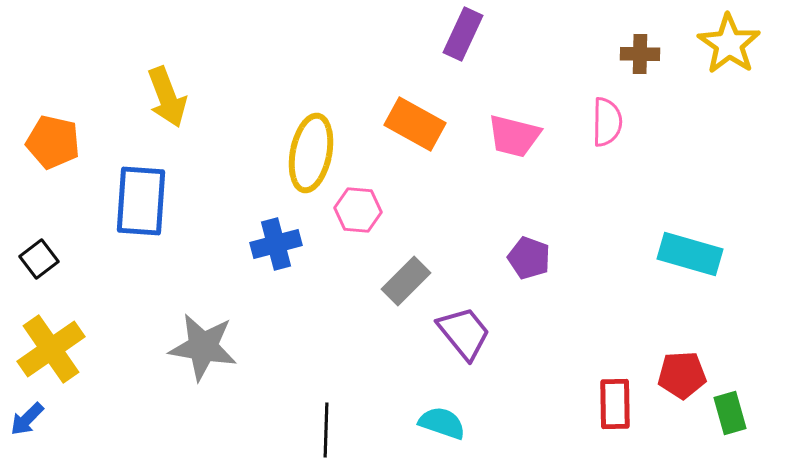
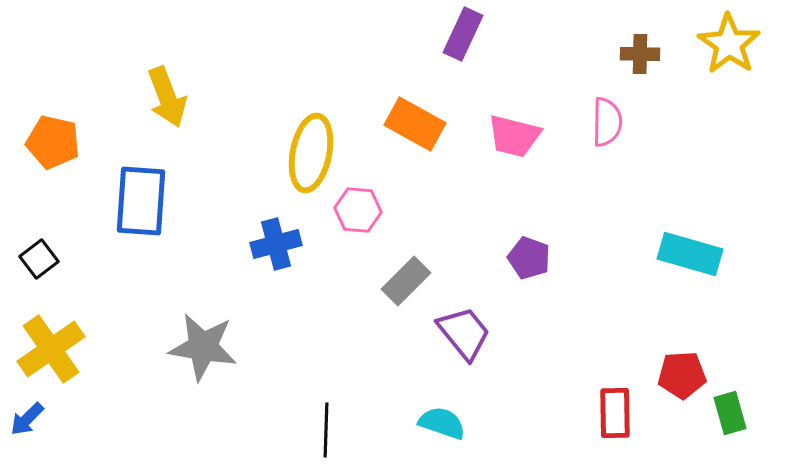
red rectangle: moved 9 px down
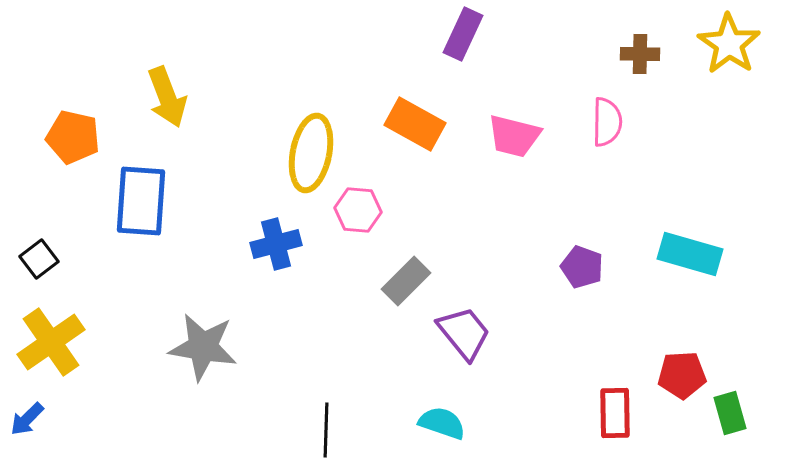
orange pentagon: moved 20 px right, 5 px up
purple pentagon: moved 53 px right, 9 px down
yellow cross: moved 7 px up
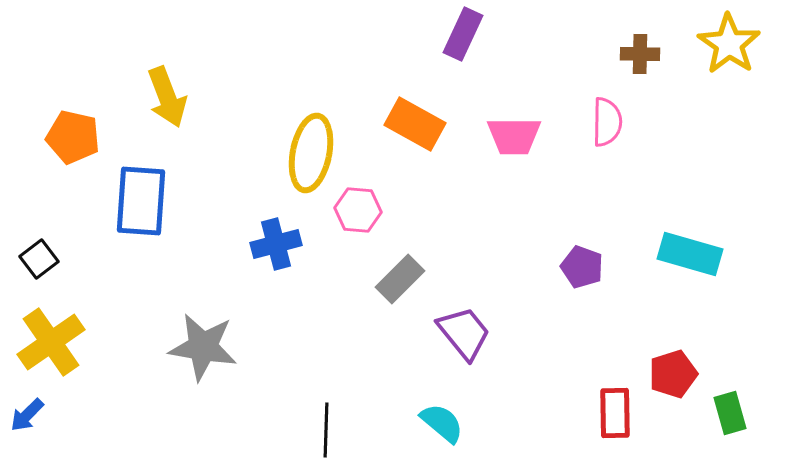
pink trapezoid: rotated 14 degrees counterclockwise
gray rectangle: moved 6 px left, 2 px up
red pentagon: moved 9 px left, 1 px up; rotated 15 degrees counterclockwise
blue arrow: moved 4 px up
cyan semicircle: rotated 21 degrees clockwise
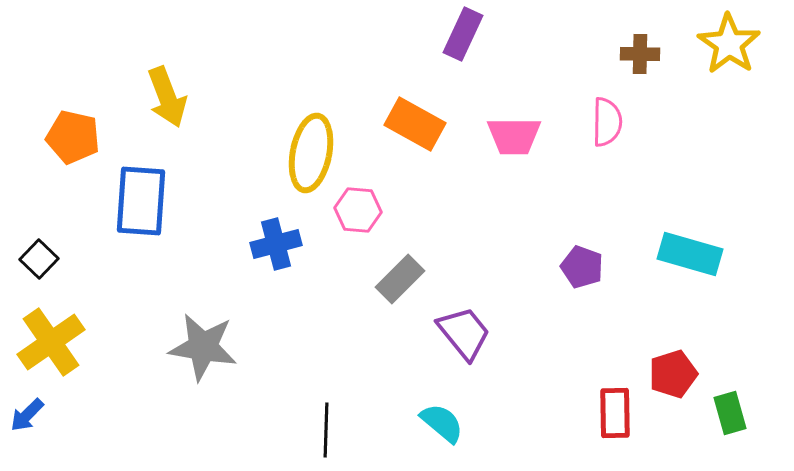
black square: rotated 9 degrees counterclockwise
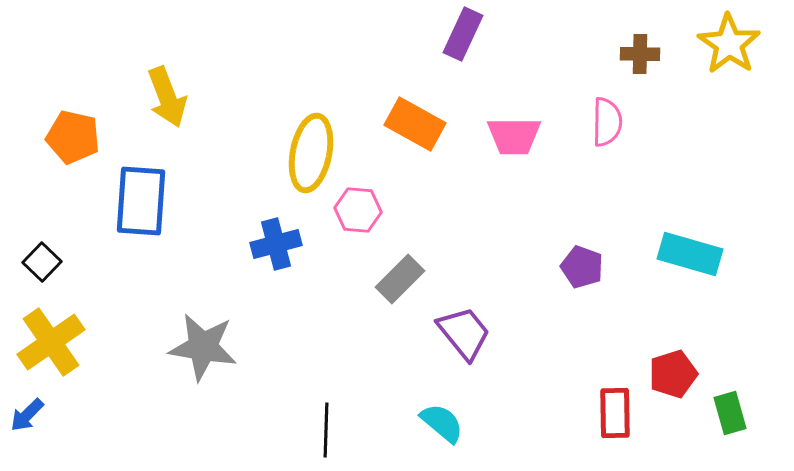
black square: moved 3 px right, 3 px down
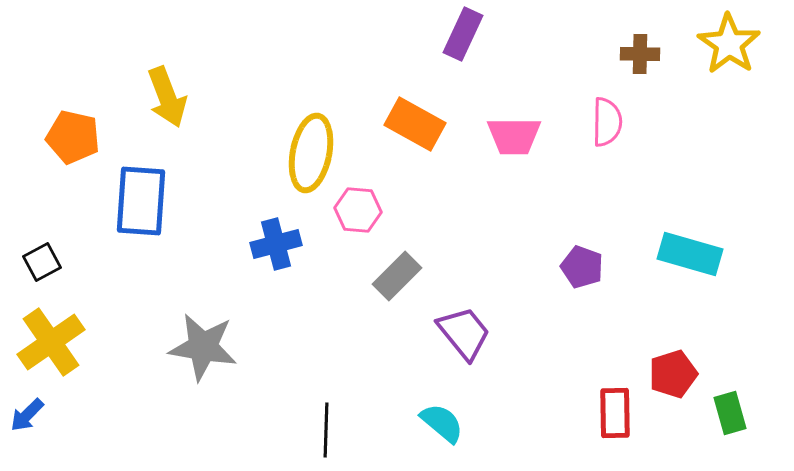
black square: rotated 18 degrees clockwise
gray rectangle: moved 3 px left, 3 px up
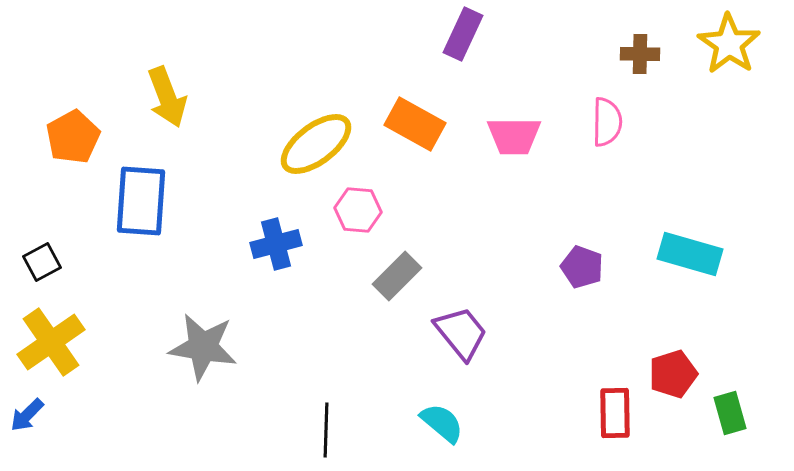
orange pentagon: rotated 30 degrees clockwise
yellow ellipse: moved 5 px right, 9 px up; rotated 42 degrees clockwise
purple trapezoid: moved 3 px left
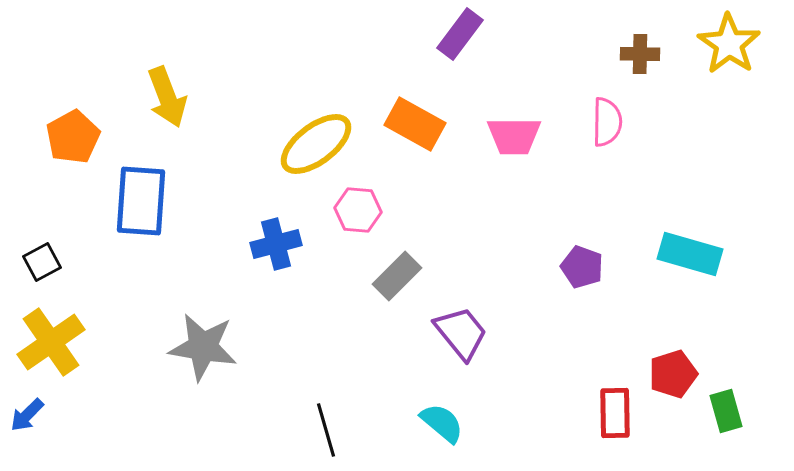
purple rectangle: moved 3 px left; rotated 12 degrees clockwise
green rectangle: moved 4 px left, 2 px up
black line: rotated 18 degrees counterclockwise
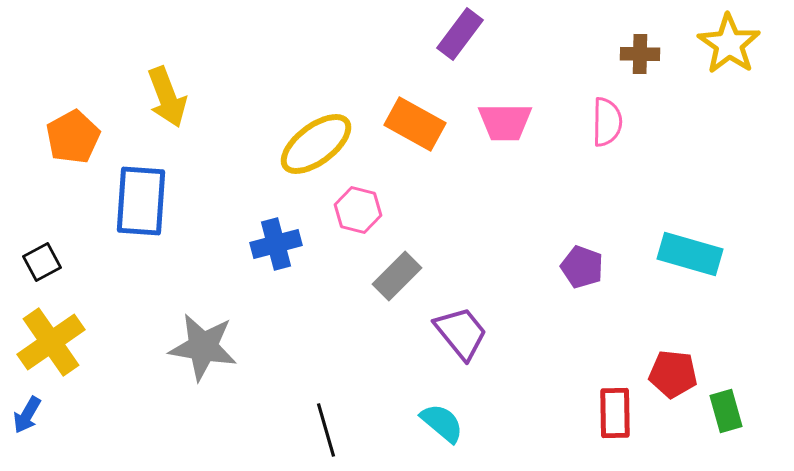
pink trapezoid: moved 9 px left, 14 px up
pink hexagon: rotated 9 degrees clockwise
red pentagon: rotated 24 degrees clockwise
blue arrow: rotated 15 degrees counterclockwise
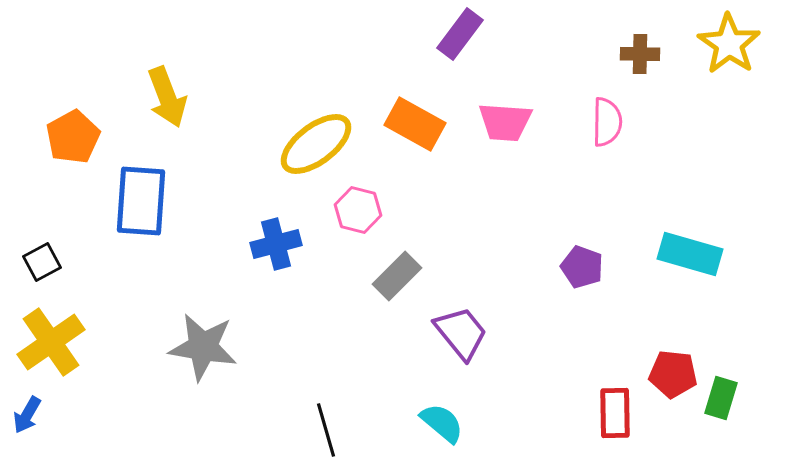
pink trapezoid: rotated 4 degrees clockwise
green rectangle: moved 5 px left, 13 px up; rotated 33 degrees clockwise
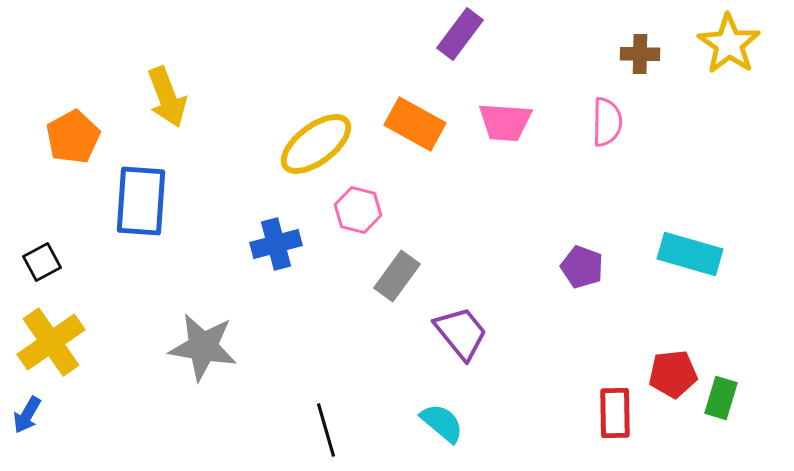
gray rectangle: rotated 9 degrees counterclockwise
red pentagon: rotated 12 degrees counterclockwise
